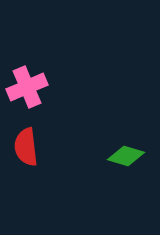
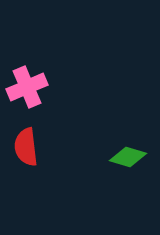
green diamond: moved 2 px right, 1 px down
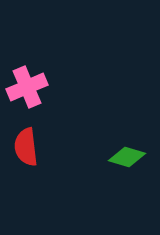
green diamond: moved 1 px left
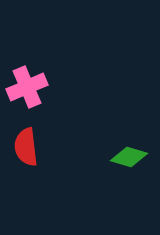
green diamond: moved 2 px right
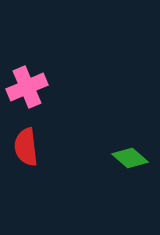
green diamond: moved 1 px right, 1 px down; rotated 24 degrees clockwise
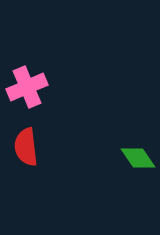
green diamond: moved 8 px right; rotated 15 degrees clockwise
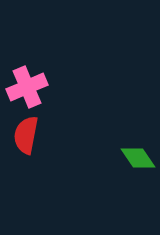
red semicircle: moved 12 px up; rotated 18 degrees clockwise
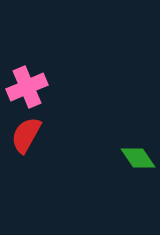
red semicircle: rotated 18 degrees clockwise
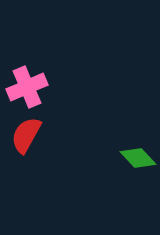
green diamond: rotated 9 degrees counterclockwise
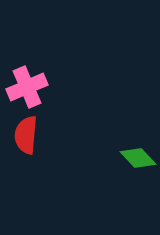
red semicircle: rotated 24 degrees counterclockwise
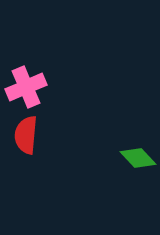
pink cross: moved 1 px left
